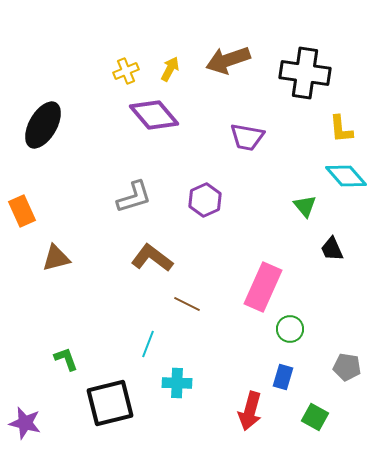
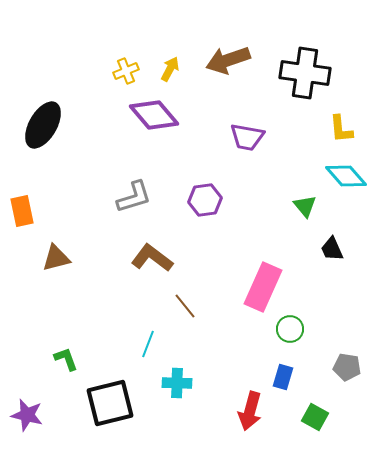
purple hexagon: rotated 16 degrees clockwise
orange rectangle: rotated 12 degrees clockwise
brown line: moved 2 px left, 2 px down; rotated 24 degrees clockwise
purple star: moved 2 px right, 8 px up
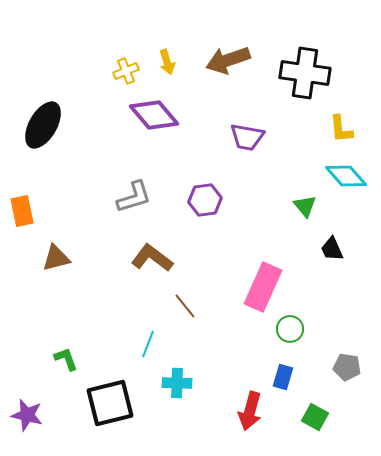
yellow arrow: moved 3 px left, 7 px up; rotated 135 degrees clockwise
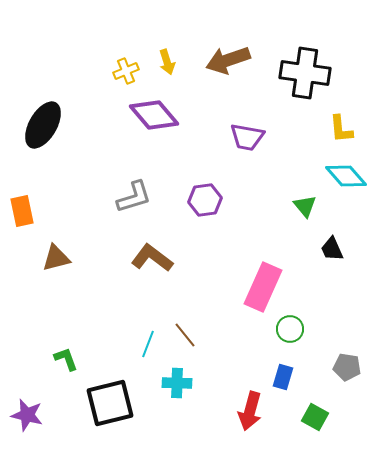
brown line: moved 29 px down
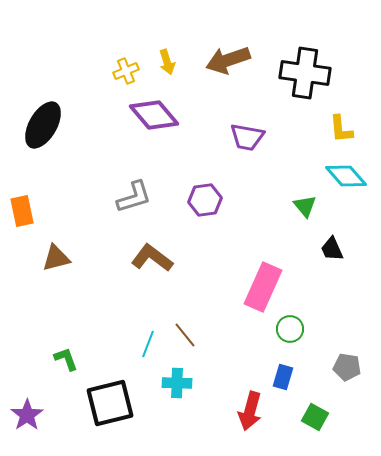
purple star: rotated 24 degrees clockwise
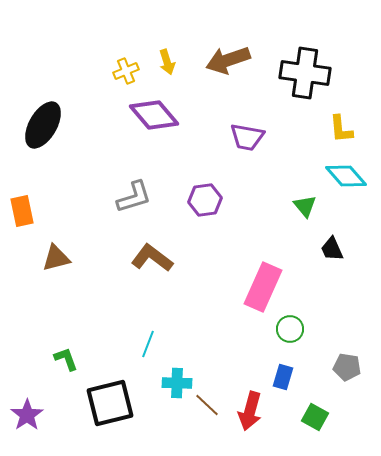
brown line: moved 22 px right, 70 px down; rotated 8 degrees counterclockwise
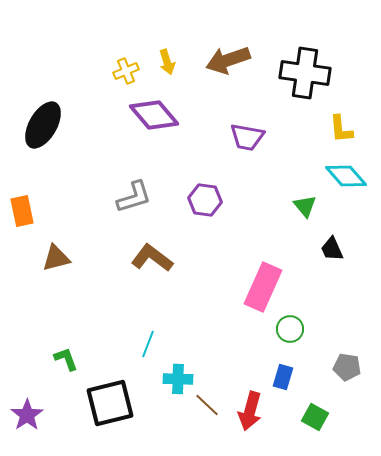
purple hexagon: rotated 16 degrees clockwise
cyan cross: moved 1 px right, 4 px up
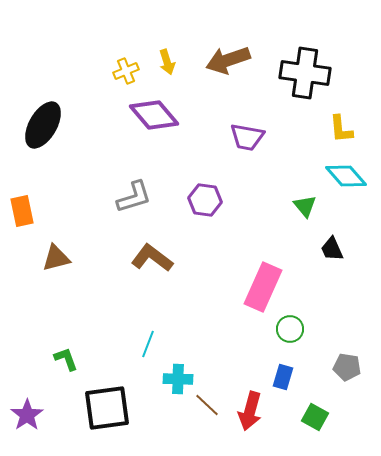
black square: moved 3 px left, 5 px down; rotated 6 degrees clockwise
